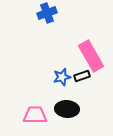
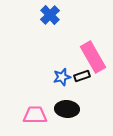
blue cross: moved 3 px right, 2 px down; rotated 24 degrees counterclockwise
pink rectangle: moved 2 px right, 1 px down
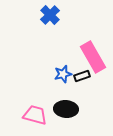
blue star: moved 1 px right, 3 px up
black ellipse: moved 1 px left
pink trapezoid: rotated 15 degrees clockwise
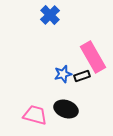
black ellipse: rotated 15 degrees clockwise
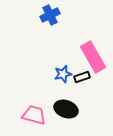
blue cross: rotated 18 degrees clockwise
black rectangle: moved 1 px down
pink trapezoid: moved 1 px left
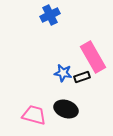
blue star: moved 1 px up; rotated 24 degrees clockwise
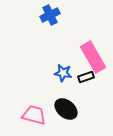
black rectangle: moved 4 px right
black ellipse: rotated 20 degrees clockwise
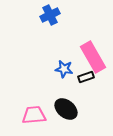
blue star: moved 1 px right, 4 px up
pink trapezoid: rotated 20 degrees counterclockwise
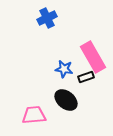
blue cross: moved 3 px left, 3 px down
black ellipse: moved 9 px up
